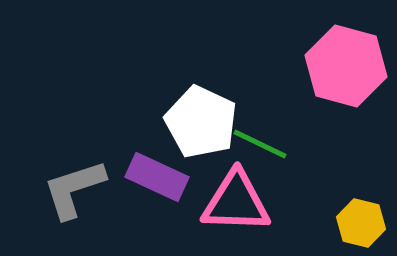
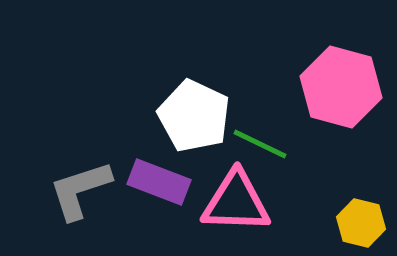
pink hexagon: moved 5 px left, 21 px down
white pentagon: moved 7 px left, 6 px up
purple rectangle: moved 2 px right, 5 px down; rotated 4 degrees counterclockwise
gray L-shape: moved 6 px right, 1 px down
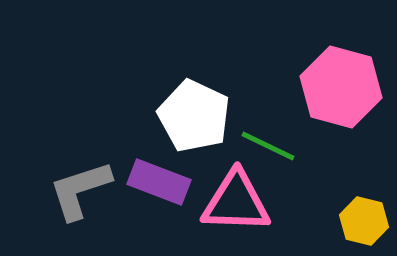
green line: moved 8 px right, 2 px down
yellow hexagon: moved 3 px right, 2 px up
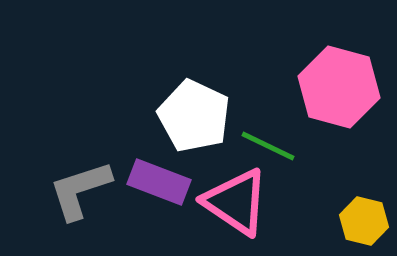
pink hexagon: moved 2 px left
pink triangle: rotated 32 degrees clockwise
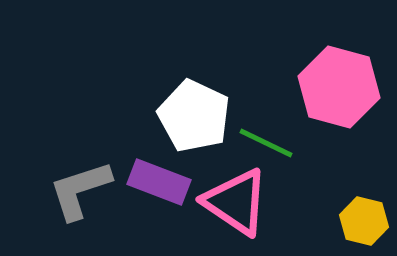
green line: moved 2 px left, 3 px up
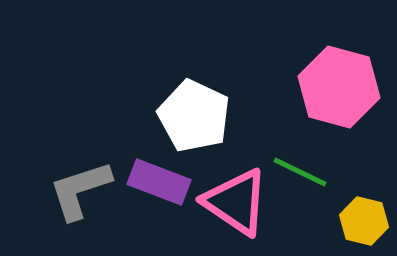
green line: moved 34 px right, 29 px down
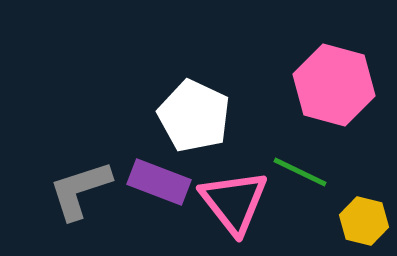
pink hexagon: moved 5 px left, 2 px up
pink triangle: moved 2 px left; rotated 18 degrees clockwise
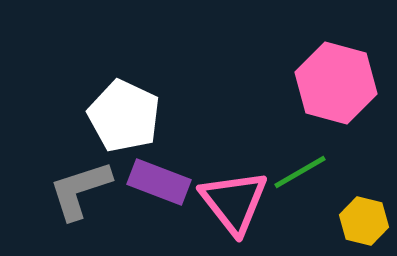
pink hexagon: moved 2 px right, 2 px up
white pentagon: moved 70 px left
green line: rotated 56 degrees counterclockwise
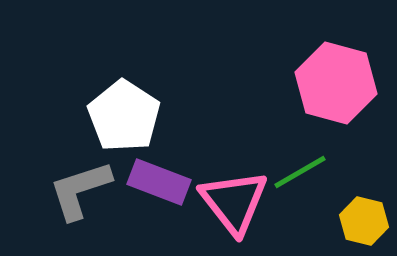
white pentagon: rotated 8 degrees clockwise
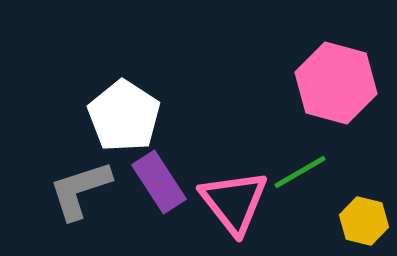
purple rectangle: rotated 36 degrees clockwise
